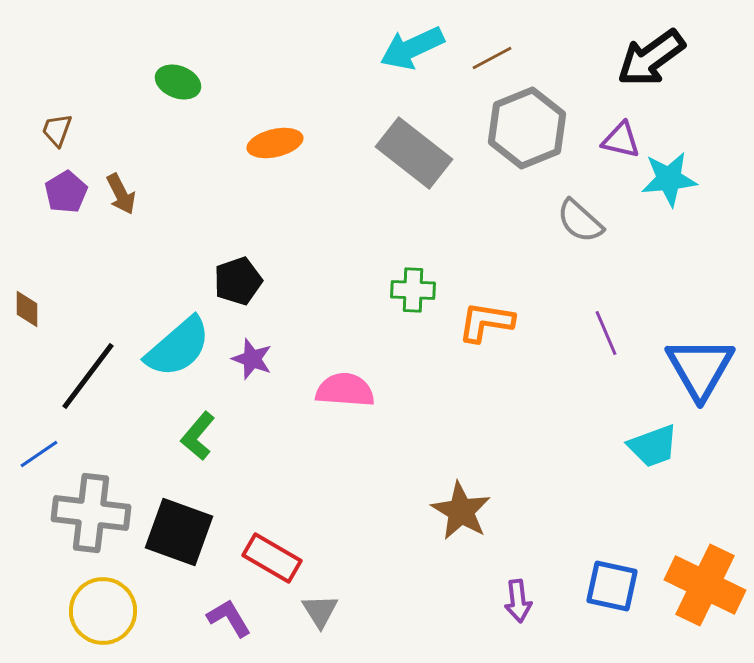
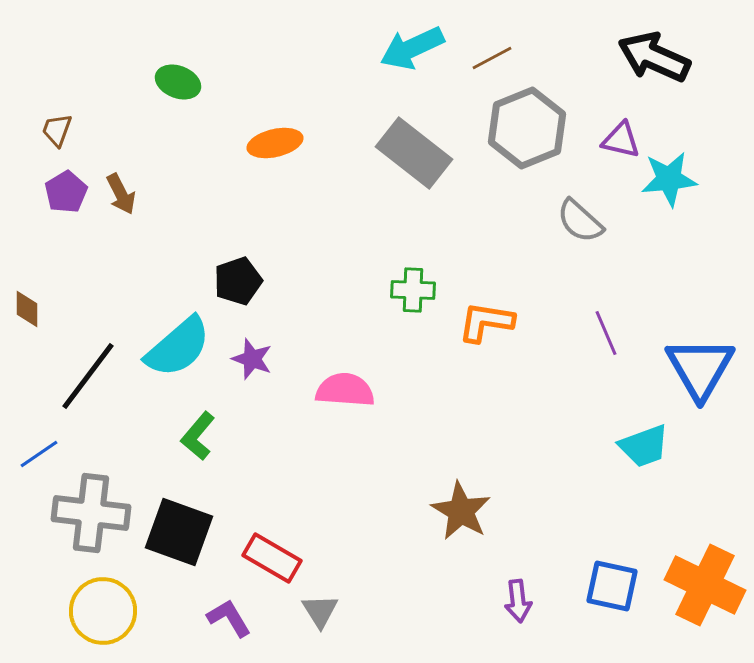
black arrow: moved 3 px right, 1 px up; rotated 60 degrees clockwise
cyan trapezoid: moved 9 px left
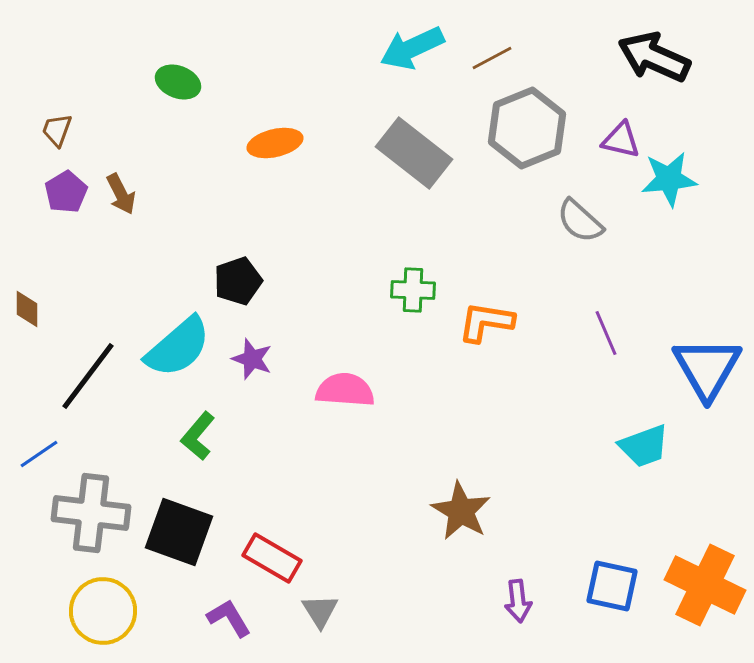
blue triangle: moved 7 px right
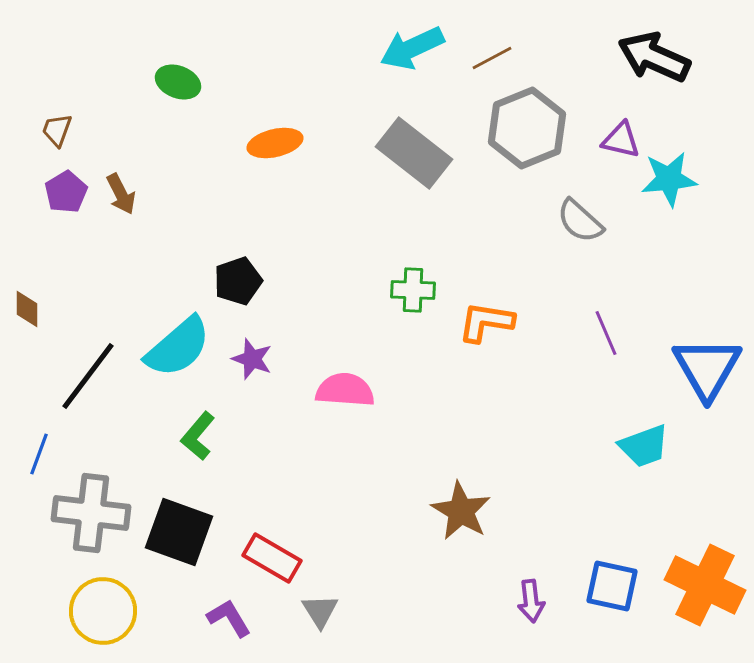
blue line: rotated 36 degrees counterclockwise
purple arrow: moved 13 px right
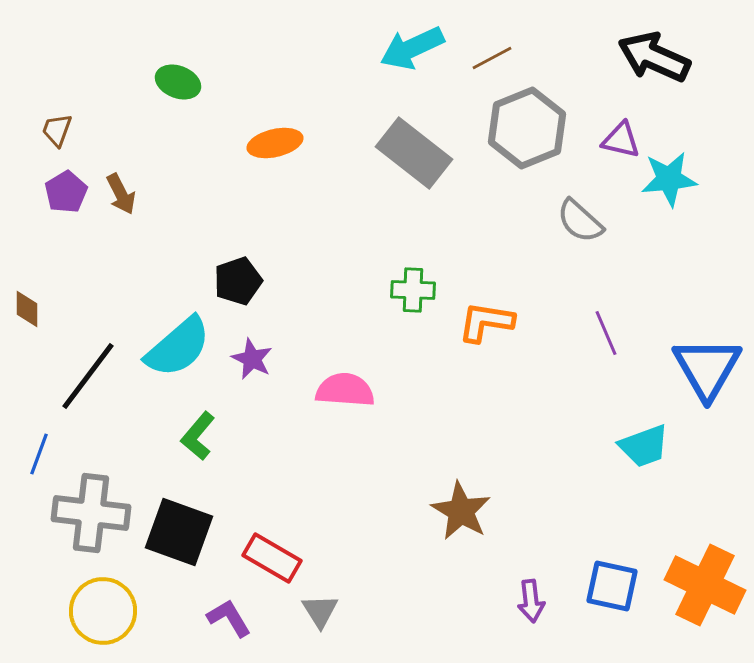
purple star: rotated 6 degrees clockwise
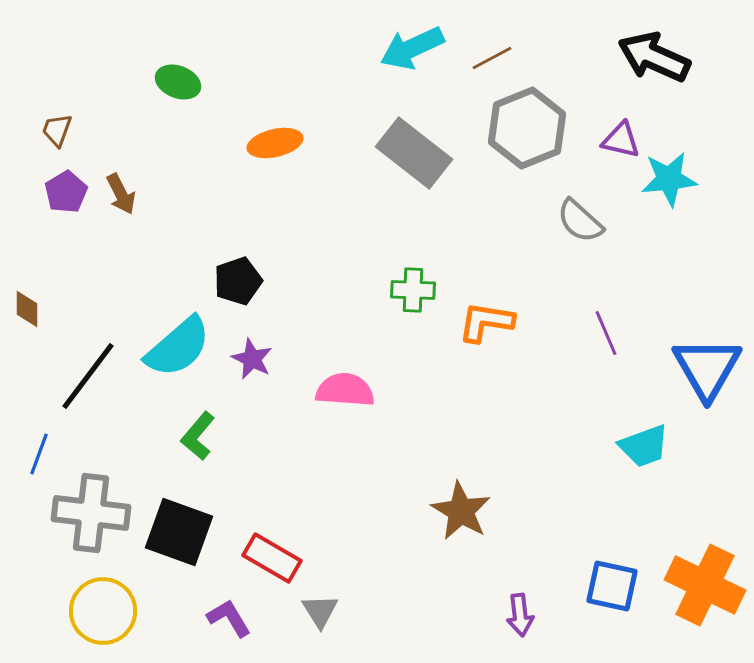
purple arrow: moved 11 px left, 14 px down
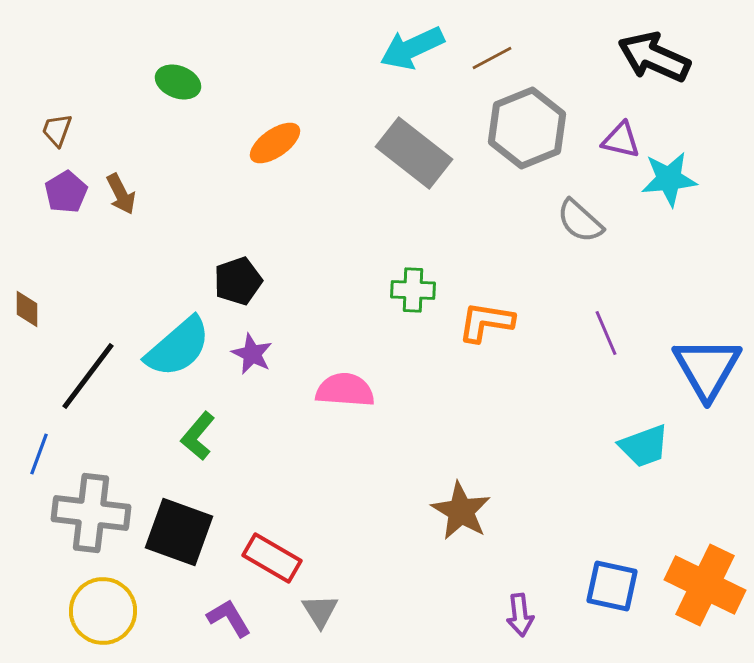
orange ellipse: rotated 22 degrees counterclockwise
purple star: moved 5 px up
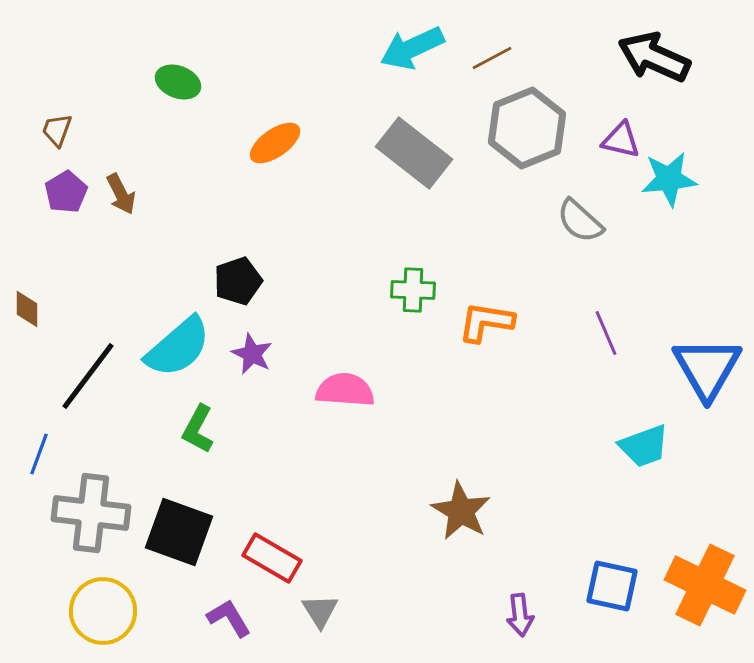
green L-shape: moved 7 px up; rotated 12 degrees counterclockwise
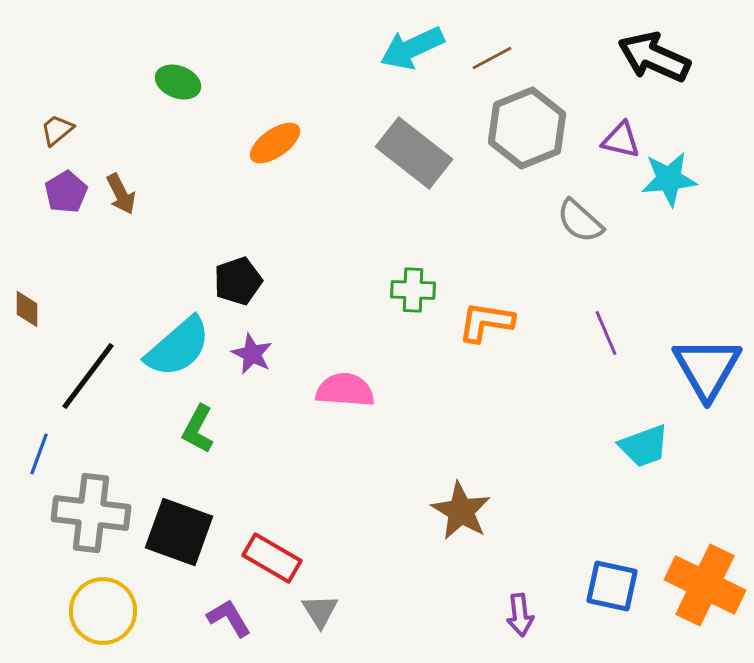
brown trapezoid: rotated 30 degrees clockwise
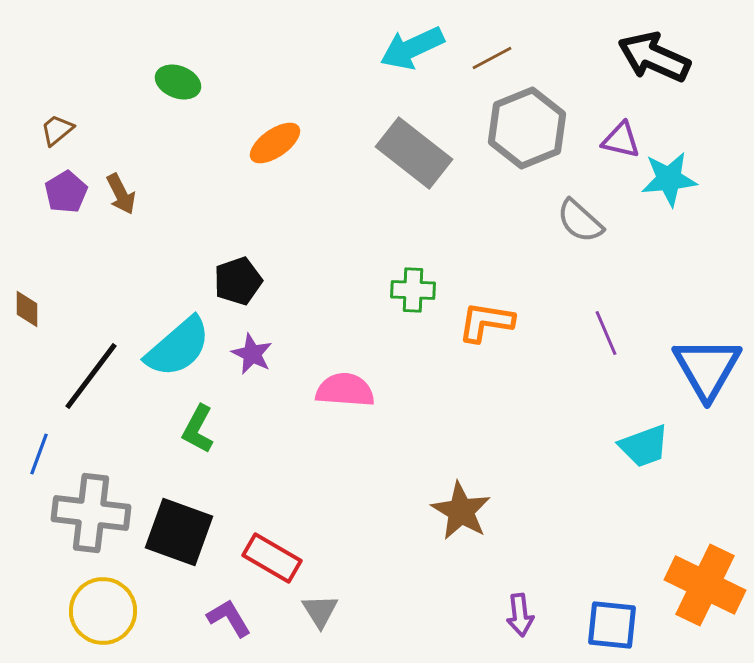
black line: moved 3 px right
blue square: moved 39 px down; rotated 6 degrees counterclockwise
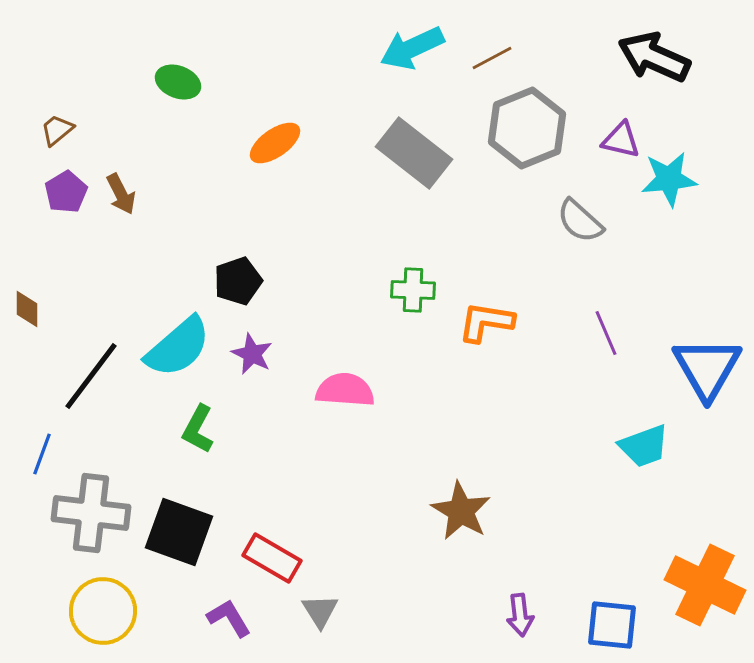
blue line: moved 3 px right
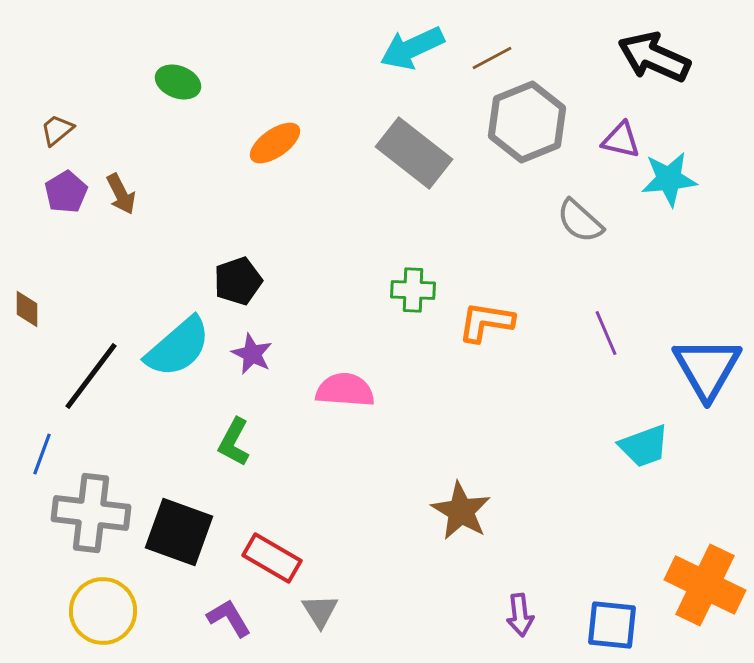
gray hexagon: moved 6 px up
green L-shape: moved 36 px right, 13 px down
